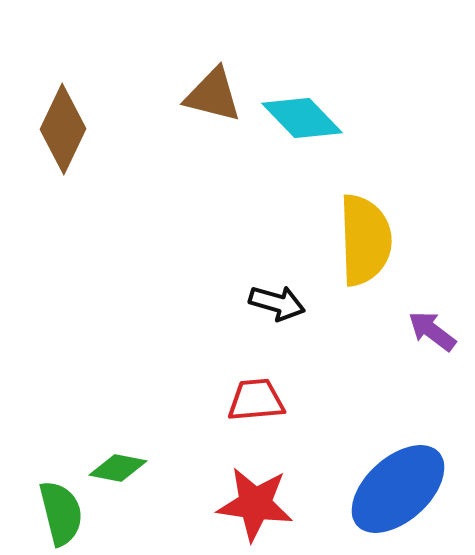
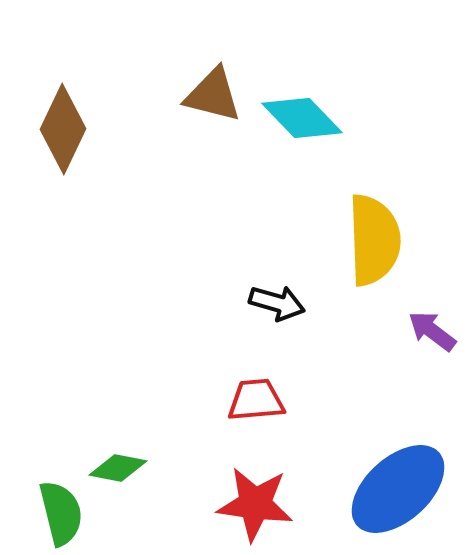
yellow semicircle: moved 9 px right
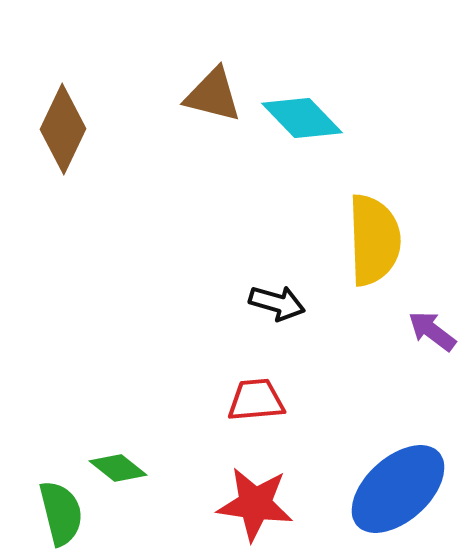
green diamond: rotated 28 degrees clockwise
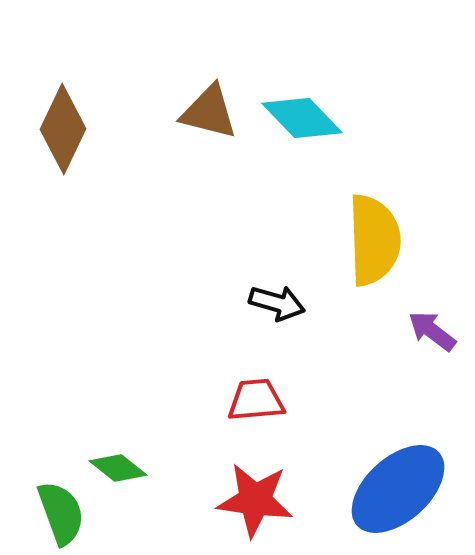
brown triangle: moved 4 px left, 17 px down
red star: moved 4 px up
green semicircle: rotated 6 degrees counterclockwise
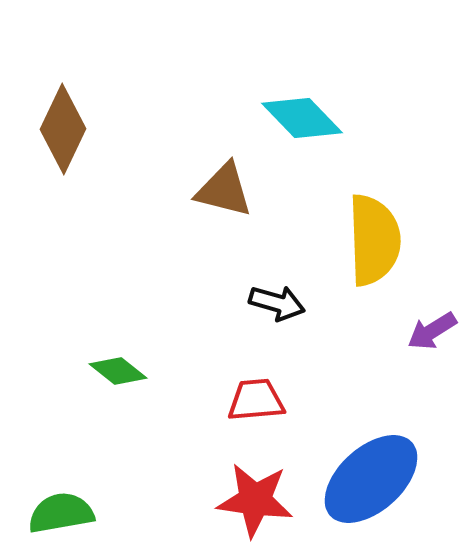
brown triangle: moved 15 px right, 78 px down
purple arrow: rotated 69 degrees counterclockwise
green diamond: moved 97 px up
blue ellipse: moved 27 px left, 10 px up
green semicircle: rotated 80 degrees counterclockwise
